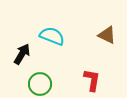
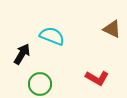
brown triangle: moved 5 px right, 6 px up
red L-shape: moved 5 px right, 2 px up; rotated 110 degrees clockwise
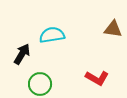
brown triangle: moved 1 px right; rotated 18 degrees counterclockwise
cyan semicircle: moved 1 px up; rotated 30 degrees counterclockwise
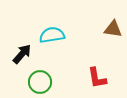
black arrow: rotated 10 degrees clockwise
red L-shape: rotated 50 degrees clockwise
green circle: moved 2 px up
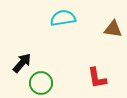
cyan semicircle: moved 11 px right, 17 px up
black arrow: moved 9 px down
green circle: moved 1 px right, 1 px down
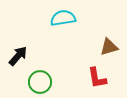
brown triangle: moved 4 px left, 18 px down; rotated 24 degrees counterclockwise
black arrow: moved 4 px left, 7 px up
green circle: moved 1 px left, 1 px up
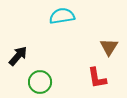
cyan semicircle: moved 1 px left, 2 px up
brown triangle: rotated 42 degrees counterclockwise
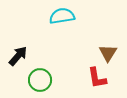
brown triangle: moved 1 px left, 6 px down
green circle: moved 2 px up
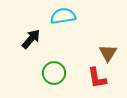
cyan semicircle: moved 1 px right
black arrow: moved 13 px right, 17 px up
green circle: moved 14 px right, 7 px up
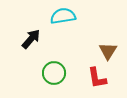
brown triangle: moved 2 px up
